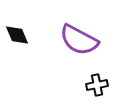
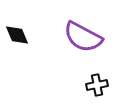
purple semicircle: moved 4 px right, 3 px up
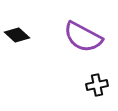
black diamond: rotated 25 degrees counterclockwise
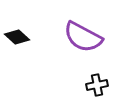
black diamond: moved 2 px down
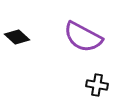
black cross: rotated 20 degrees clockwise
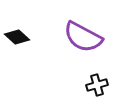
black cross: rotated 25 degrees counterclockwise
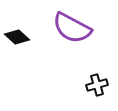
purple semicircle: moved 11 px left, 9 px up
